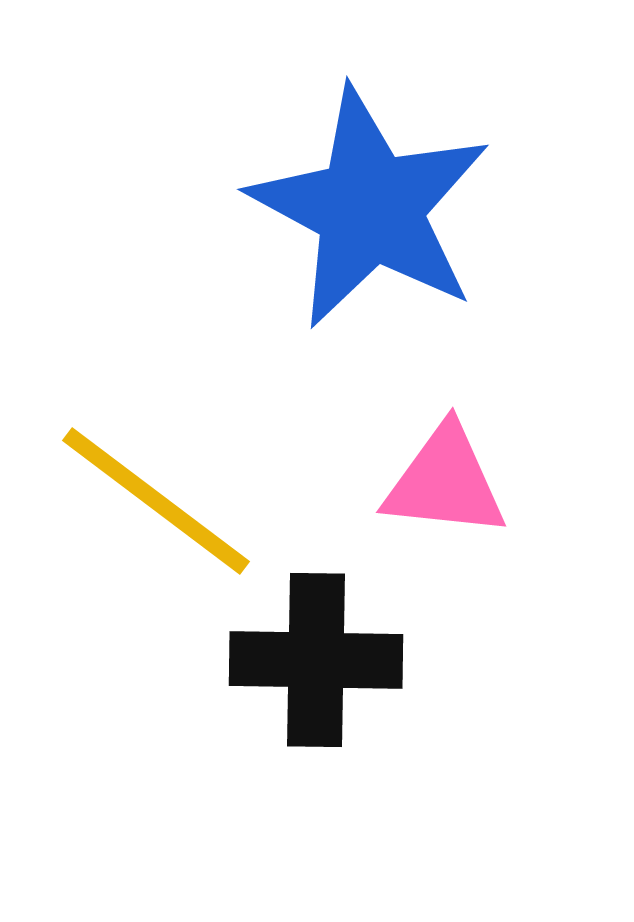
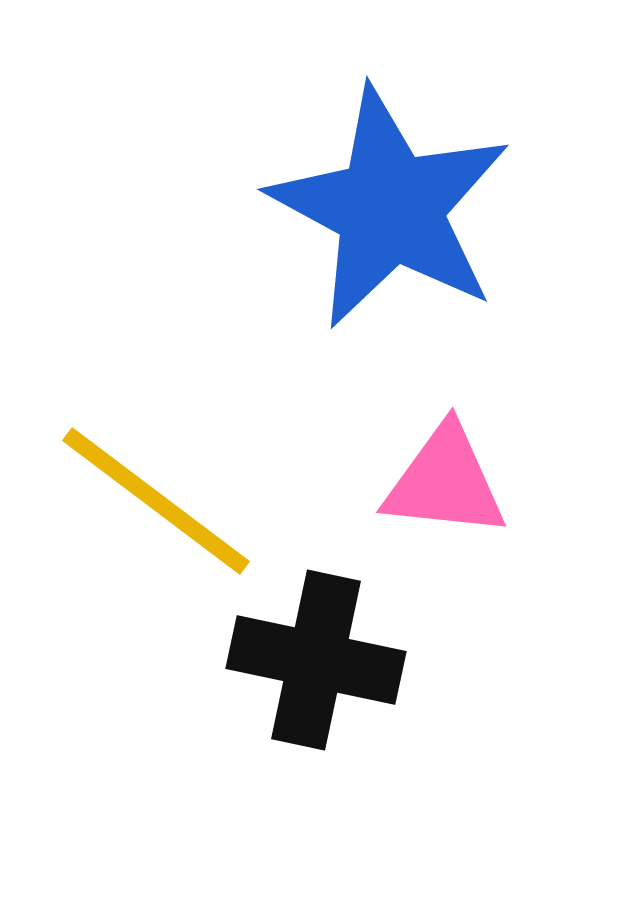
blue star: moved 20 px right
black cross: rotated 11 degrees clockwise
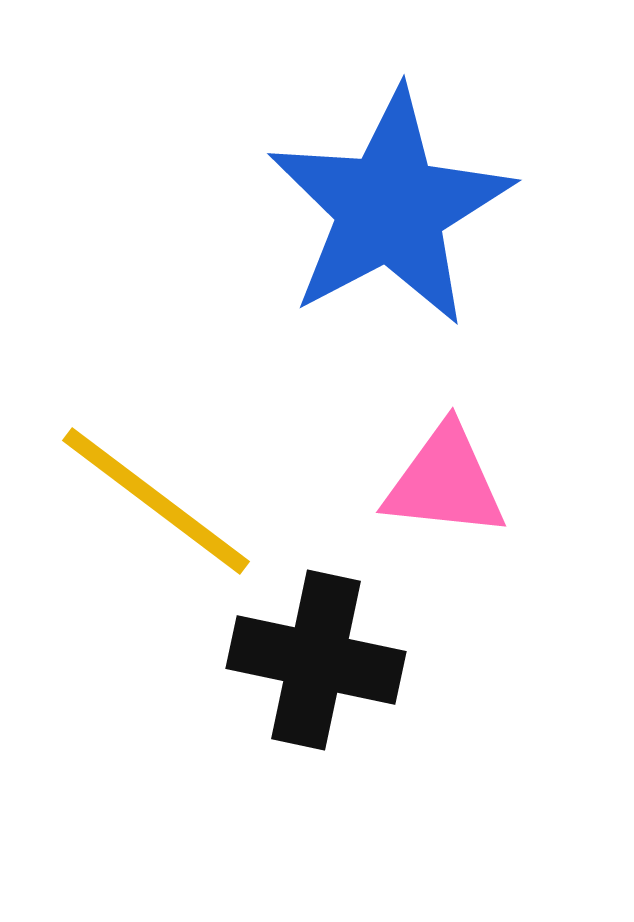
blue star: rotated 16 degrees clockwise
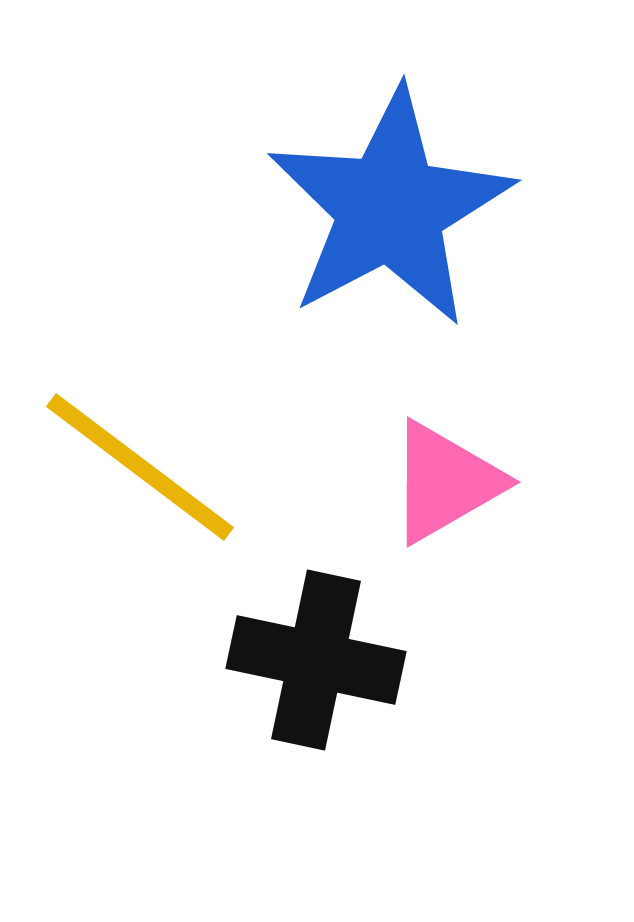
pink triangle: rotated 36 degrees counterclockwise
yellow line: moved 16 px left, 34 px up
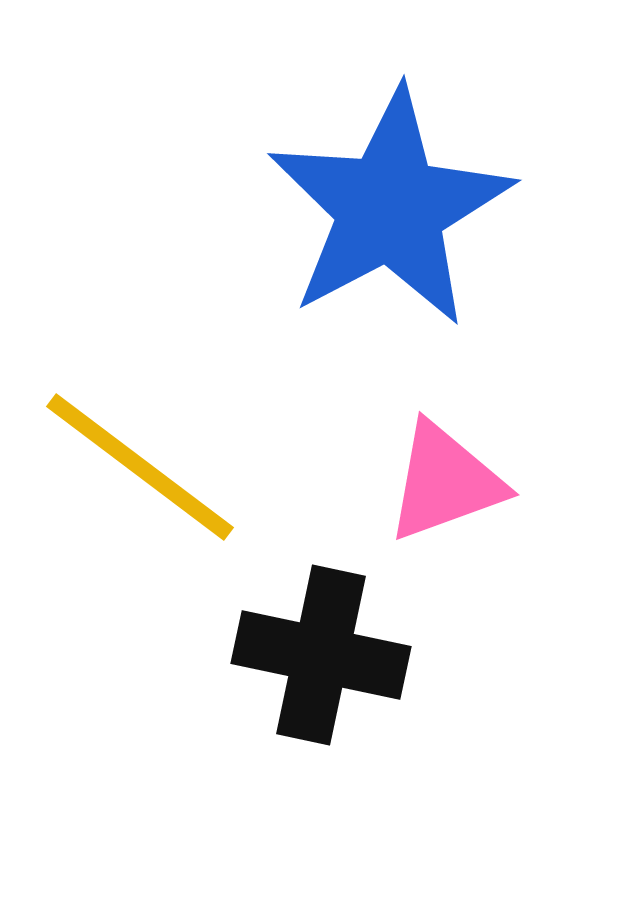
pink triangle: rotated 10 degrees clockwise
black cross: moved 5 px right, 5 px up
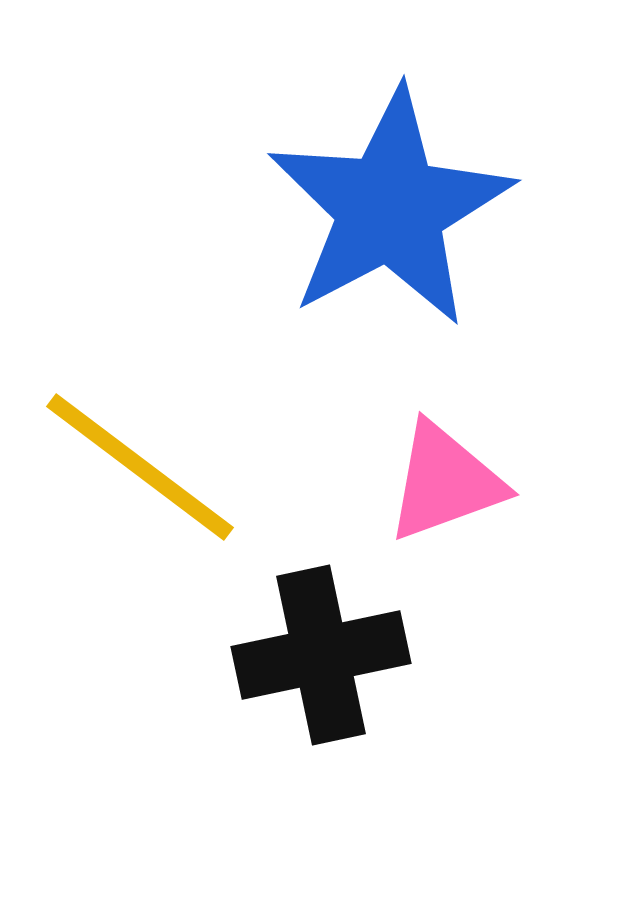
black cross: rotated 24 degrees counterclockwise
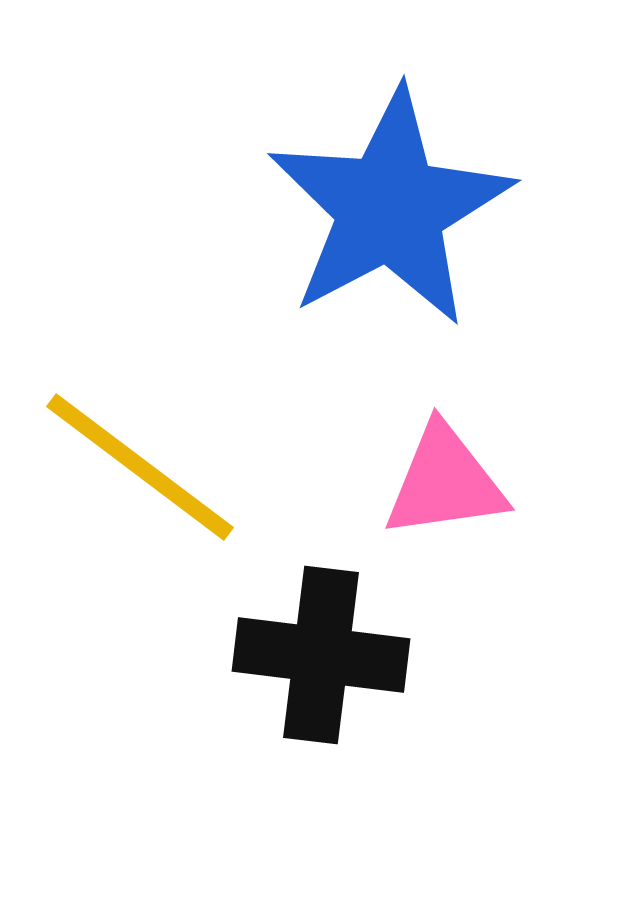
pink triangle: rotated 12 degrees clockwise
black cross: rotated 19 degrees clockwise
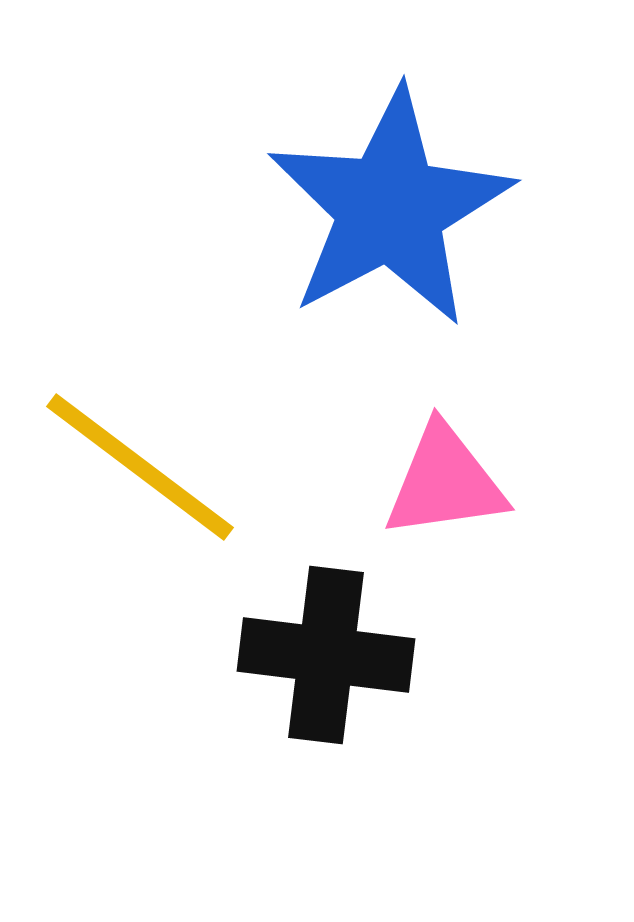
black cross: moved 5 px right
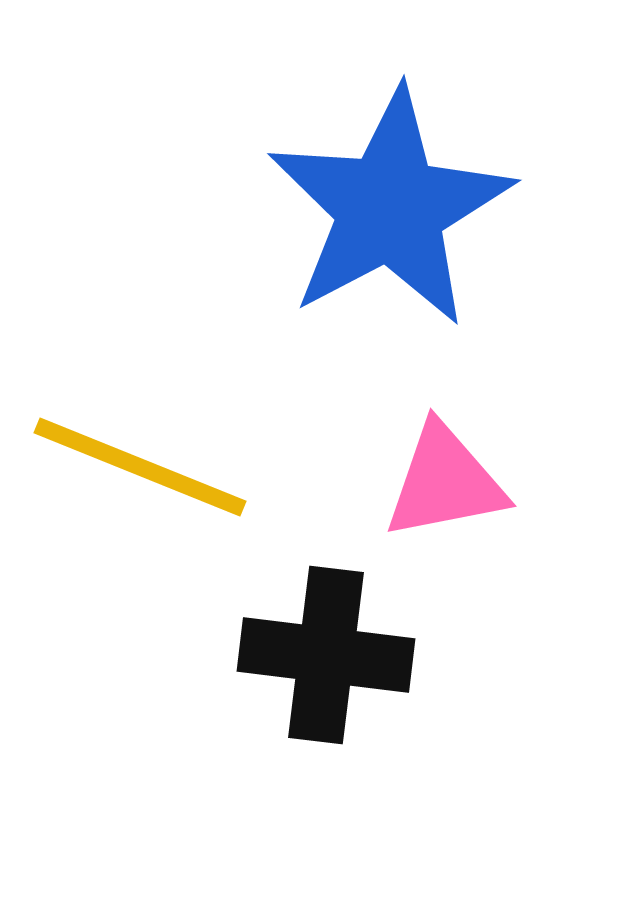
yellow line: rotated 15 degrees counterclockwise
pink triangle: rotated 3 degrees counterclockwise
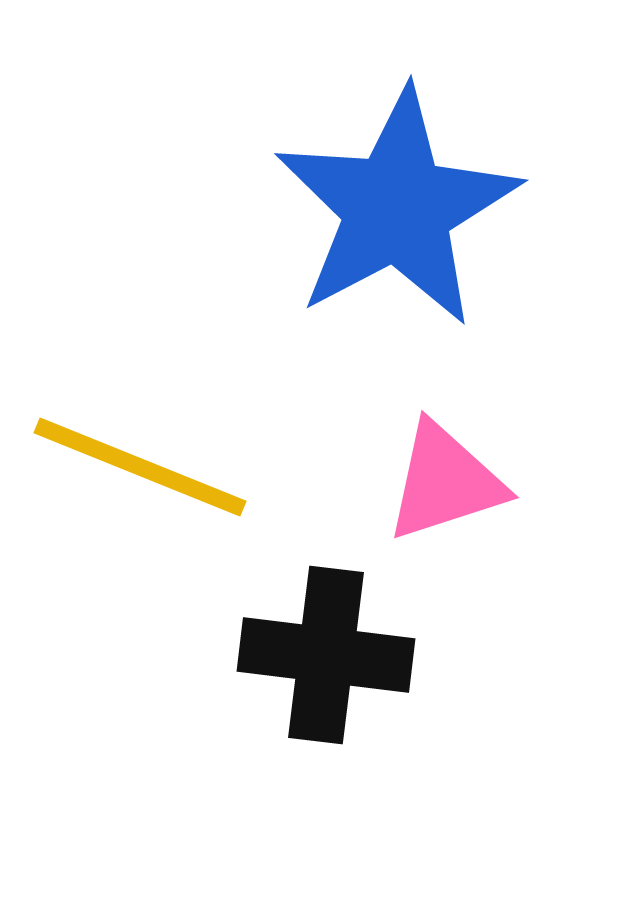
blue star: moved 7 px right
pink triangle: rotated 7 degrees counterclockwise
